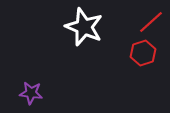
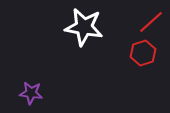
white star: rotated 12 degrees counterclockwise
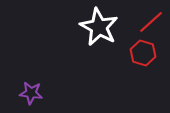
white star: moved 15 px right; rotated 18 degrees clockwise
red hexagon: rotated 25 degrees counterclockwise
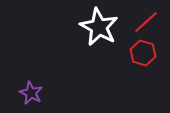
red line: moved 5 px left
purple star: rotated 20 degrees clockwise
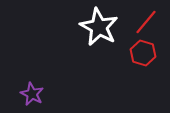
red line: rotated 8 degrees counterclockwise
purple star: moved 1 px right, 1 px down
